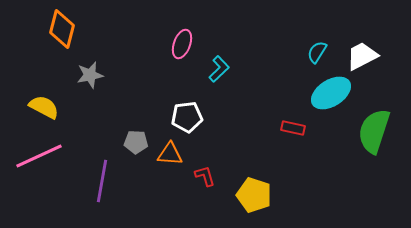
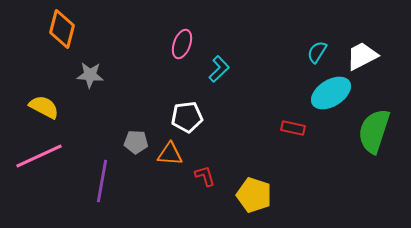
gray star: rotated 16 degrees clockwise
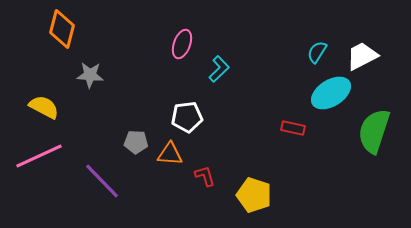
purple line: rotated 54 degrees counterclockwise
